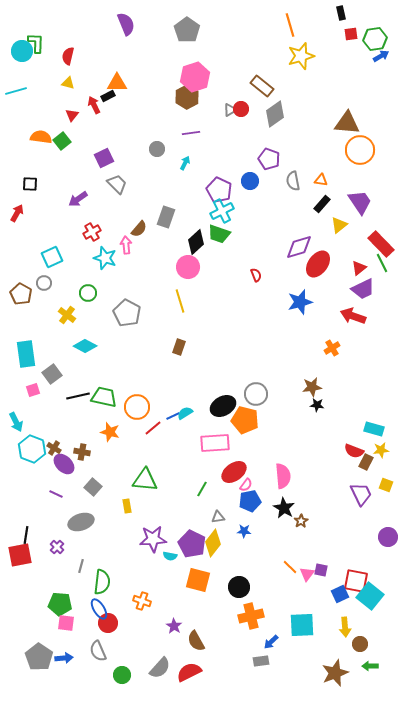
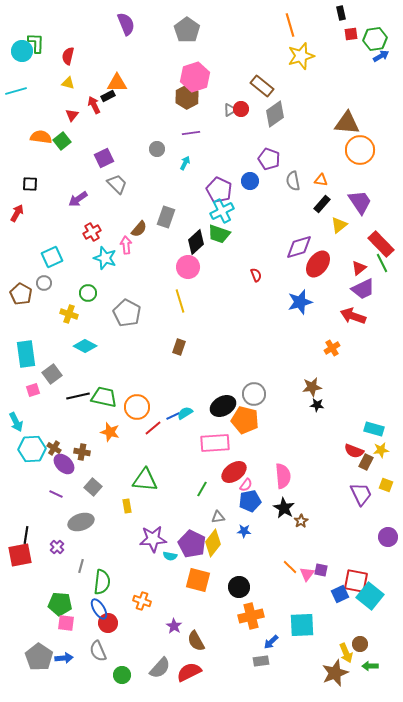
yellow cross at (67, 315): moved 2 px right, 1 px up; rotated 18 degrees counterclockwise
gray circle at (256, 394): moved 2 px left
cyan hexagon at (32, 449): rotated 24 degrees counterclockwise
yellow arrow at (345, 627): moved 1 px right, 26 px down; rotated 18 degrees counterclockwise
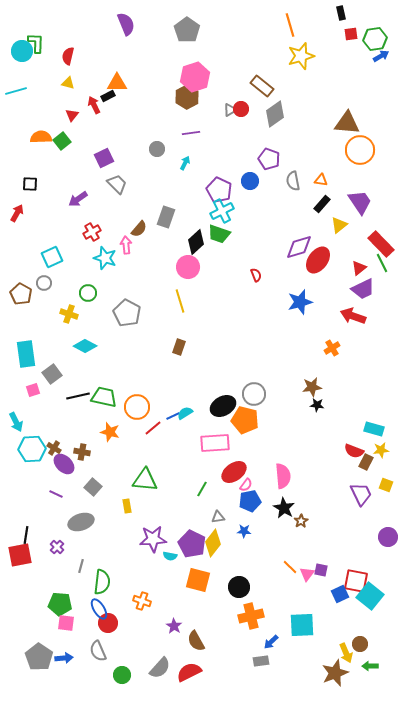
orange semicircle at (41, 137): rotated 10 degrees counterclockwise
red ellipse at (318, 264): moved 4 px up
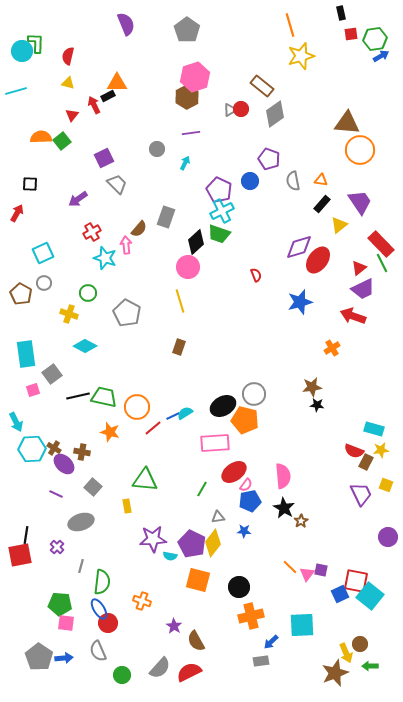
cyan square at (52, 257): moved 9 px left, 4 px up
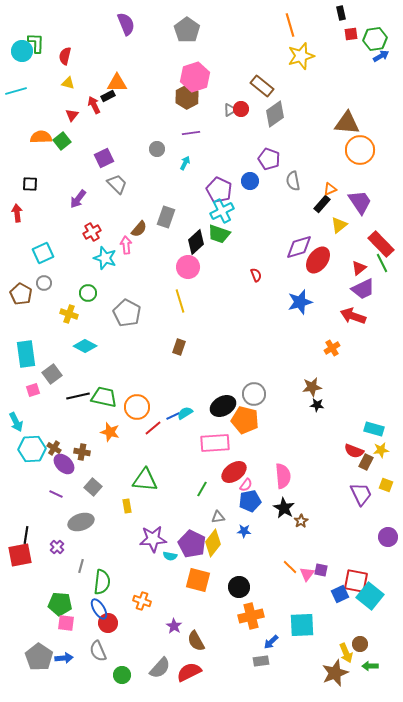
red semicircle at (68, 56): moved 3 px left
orange triangle at (321, 180): moved 9 px right, 9 px down; rotated 32 degrees counterclockwise
purple arrow at (78, 199): rotated 18 degrees counterclockwise
red arrow at (17, 213): rotated 36 degrees counterclockwise
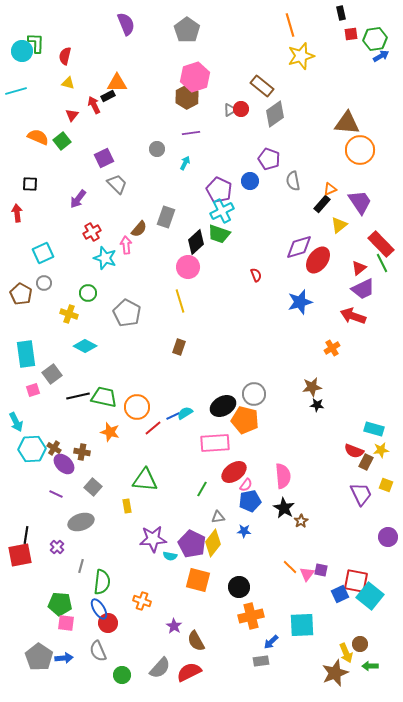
orange semicircle at (41, 137): moved 3 px left; rotated 25 degrees clockwise
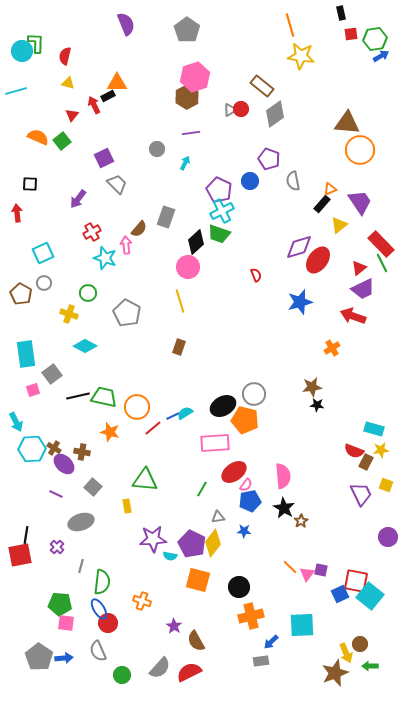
yellow star at (301, 56): rotated 24 degrees clockwise
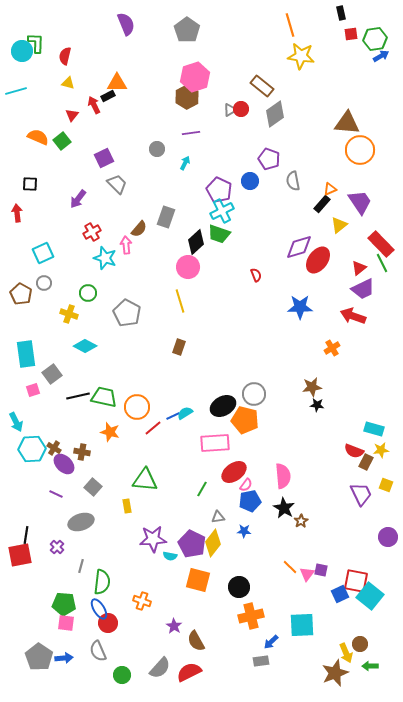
blue star at (300, 302): moved 5 px down; rotated 15 degrees clockwise
green pentagon at (60, 604): moved 4 px right
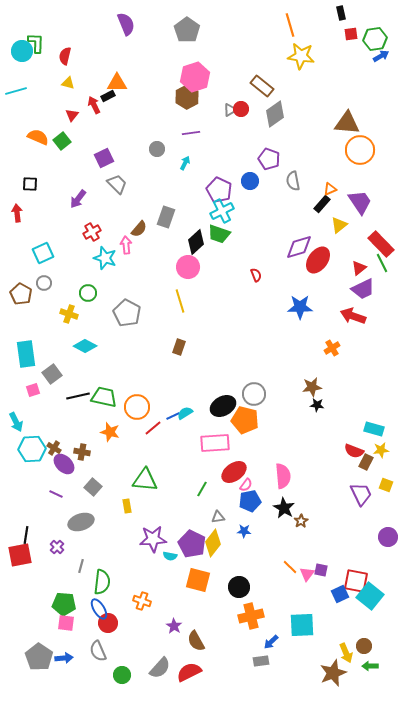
brown circle at (360, 644): moved 4 px right, 2 px down
brown star at (335, 673): moved 2 px left
